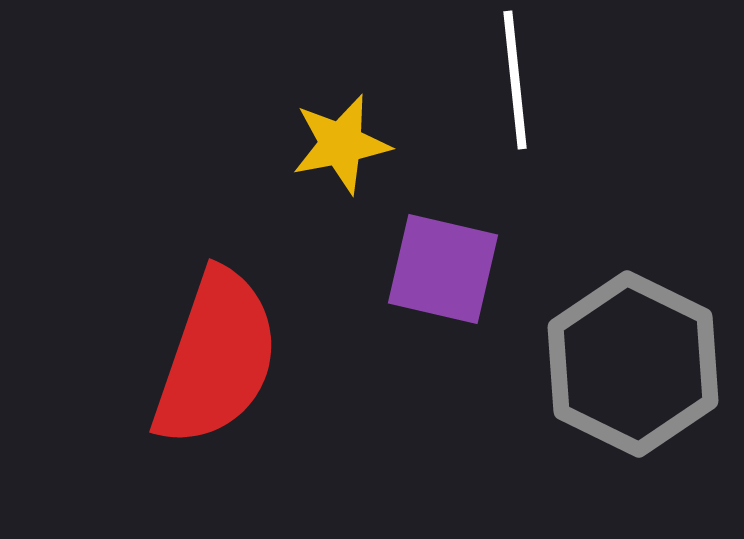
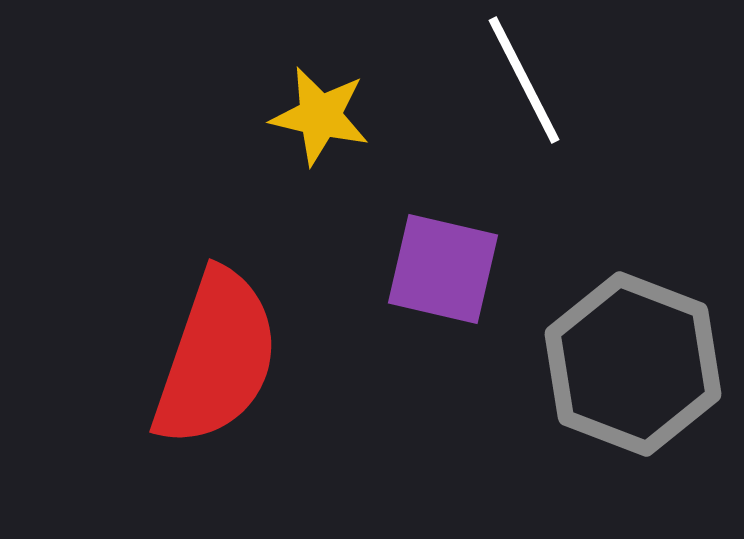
white line: moved 9 px right; rotated 21 degrees counterclockwise
yellow star: moved 21 px left, 28 px up; rotated 24 degrees clockwise
gray hexagon: rotated 5 degrees counterclockwise
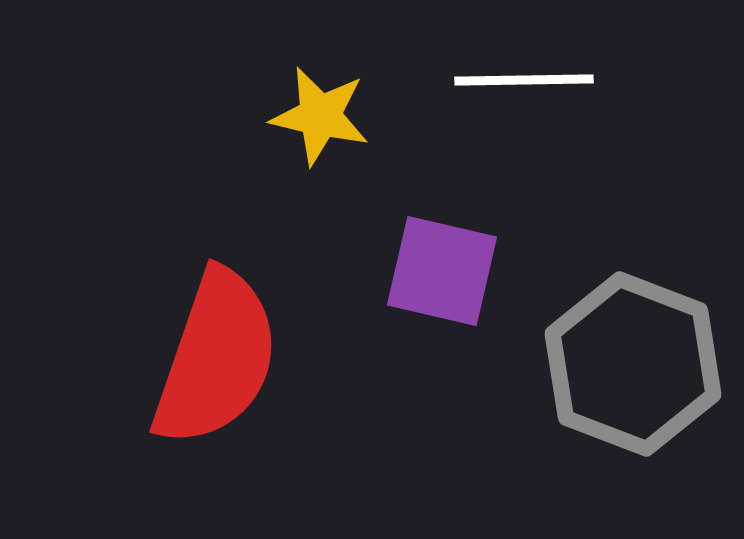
white line: rotated 64 degrees counterclockwise
purple square: moved 1 px left, 2 px down
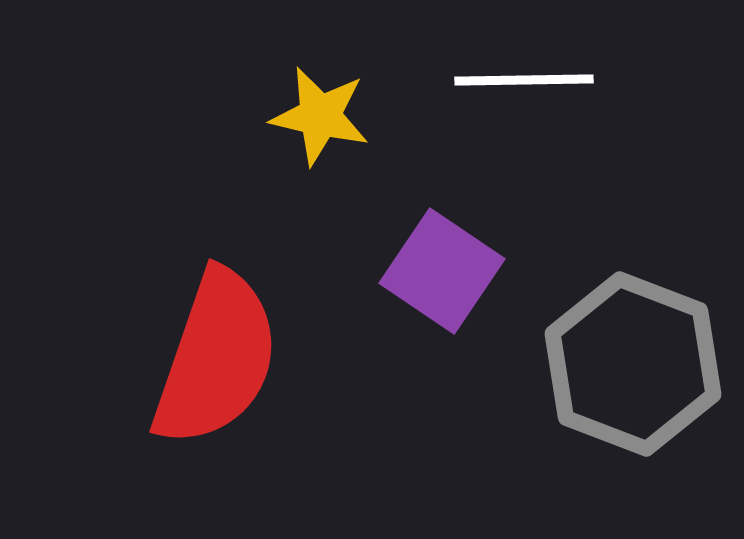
purple square: rotated 21 degrees clockwise
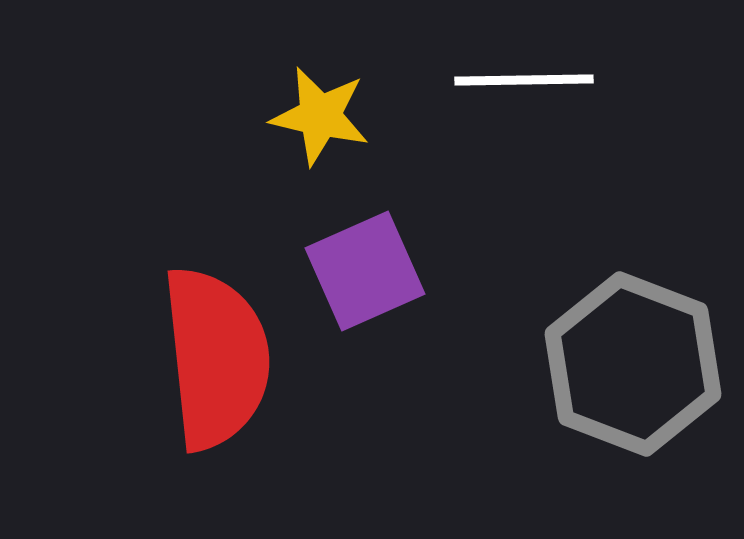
purple square: moved 77 px left; rotated 32 degrees clockwise
red semicircle: rotated 25 degrees counterclockwise
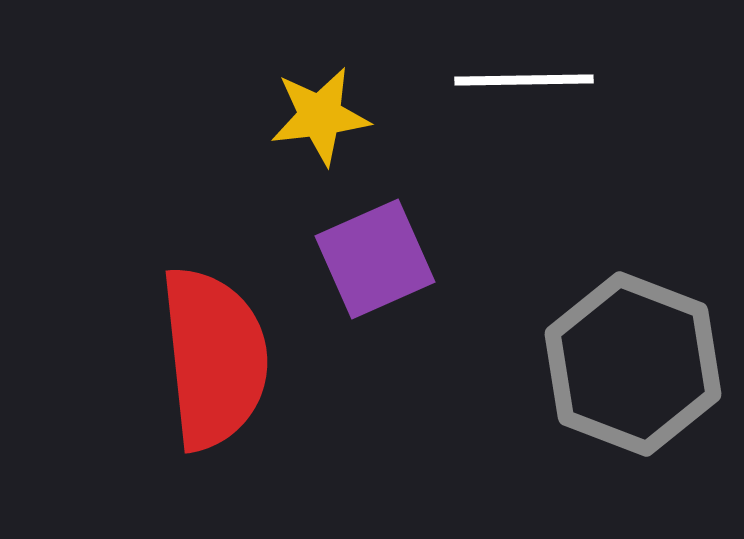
yellow star: rotated 20 degrees counterclockwise
purple square: moved 10 px right, 12 px up
red semicircle: moved 2 px left
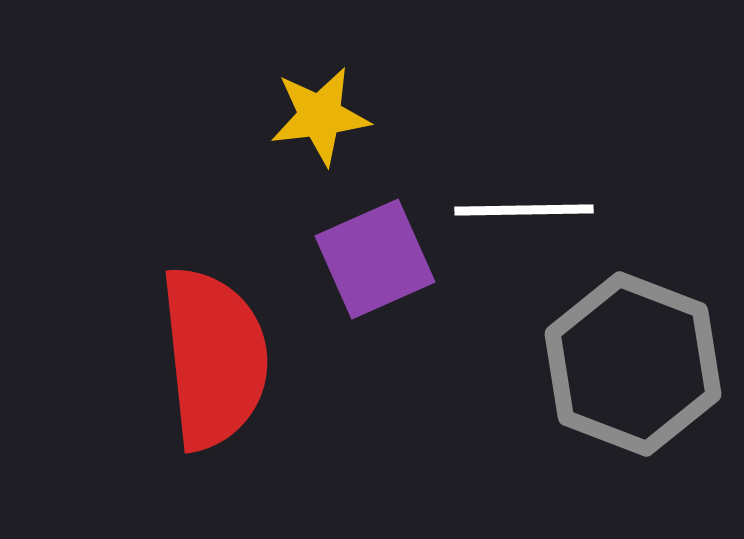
white line: moved 130 px down
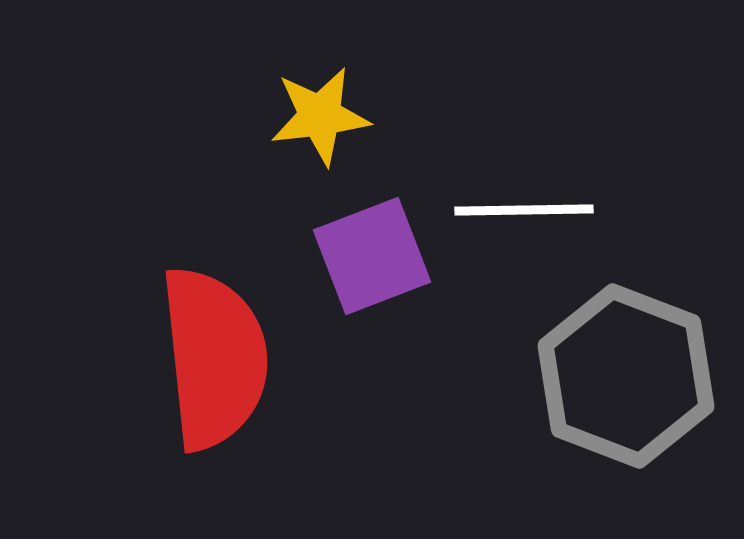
purple square: moved 3 px left, 3 px up; rotated 3 degrees clockwise
gray hexagon: moved 7 px left, 12 px down
